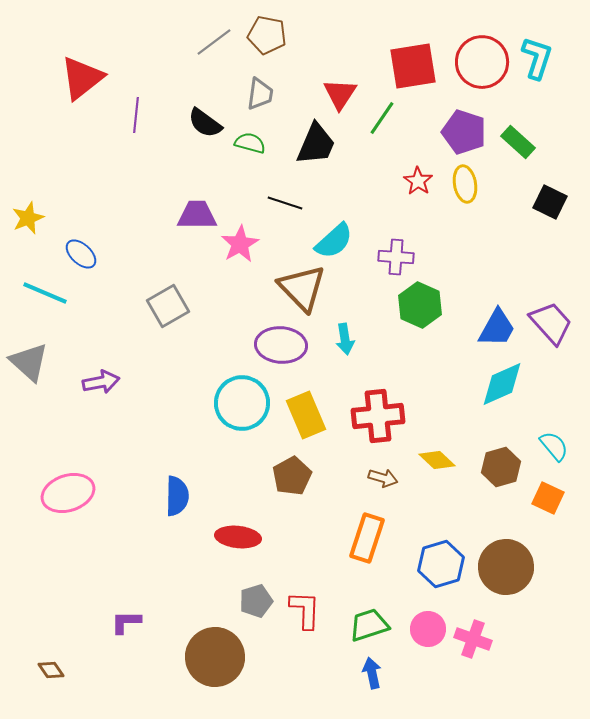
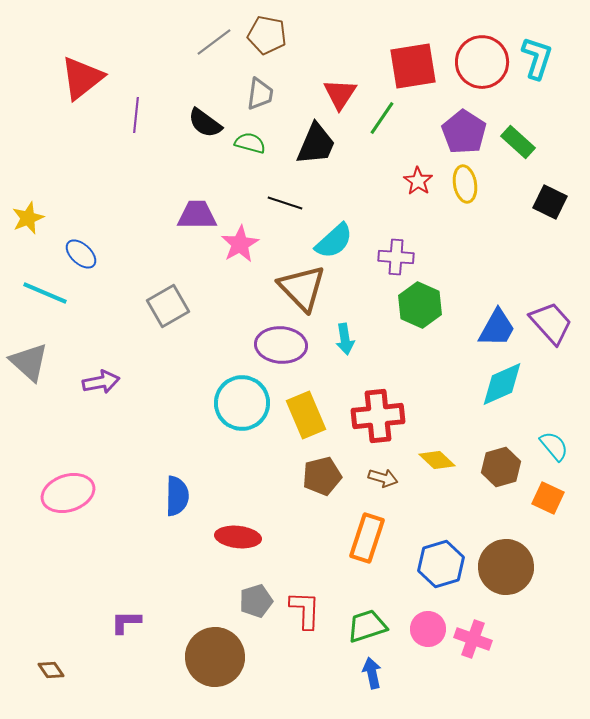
purple pentagon at (464, 132): rotated 15 degrees clockwise
brown pentagon at (292, 476): moved 30 px right; rotated 15 degrees clockwise
green trapezoid at (369, 625): moved 2 px left, 1 px down
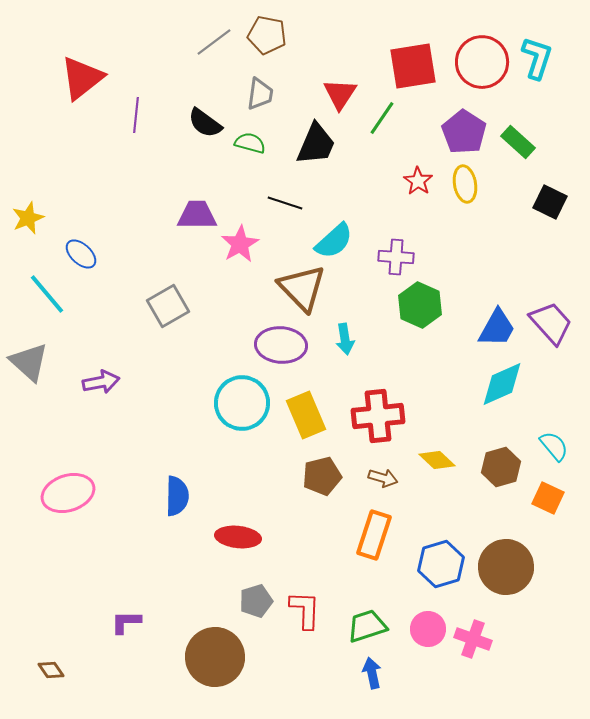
cyan line at (45, 293): moved 2 px right, 1 px down; rotated 27 degrees clockwise
orange rectangle at (367, 538): moved 7 px right, 3 px up
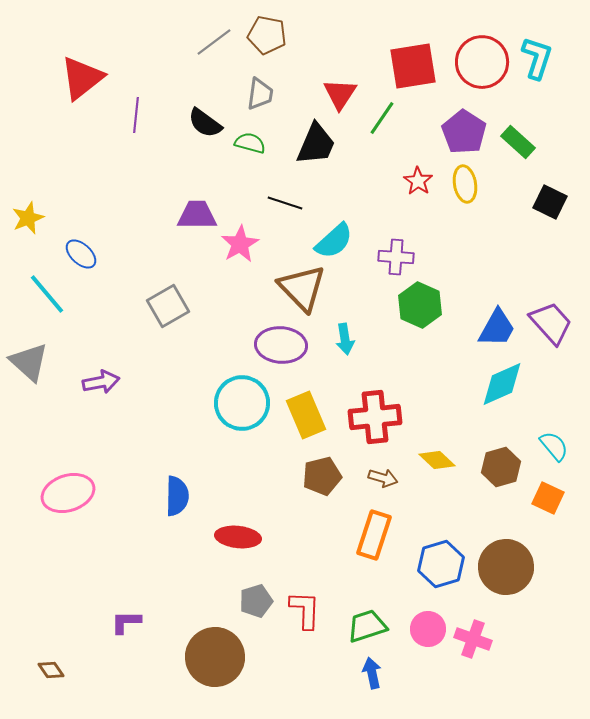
red cross at (378, 416): moved 3 px left, 1 px down
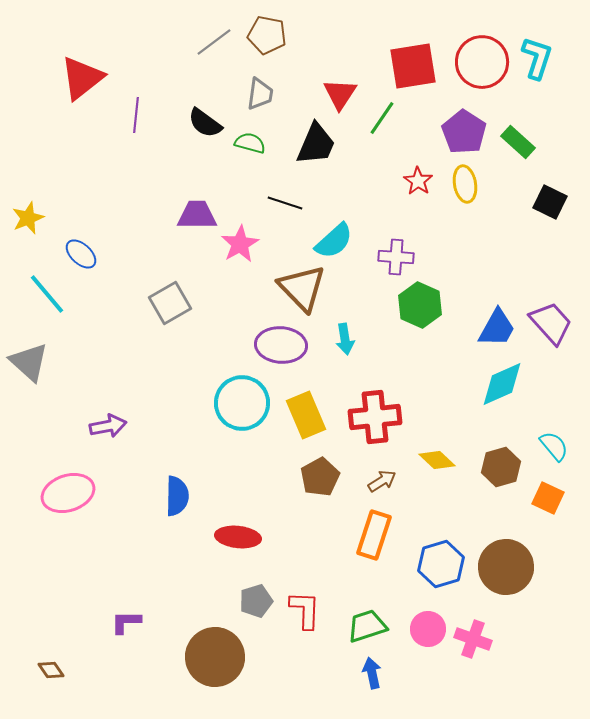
gray square at (168, 306): moved 2 px right, 3 px up
purple arrow at (101, 382): moved 7 px right, 44 px down
brown pentagon at (322, 476): moved 2 px left, 1 px down; rotated 15 degrees counterclockwise
brown arrow at (383, 478): moved 1 px left, 3 px down; rotated 48 degrees counterclockwise
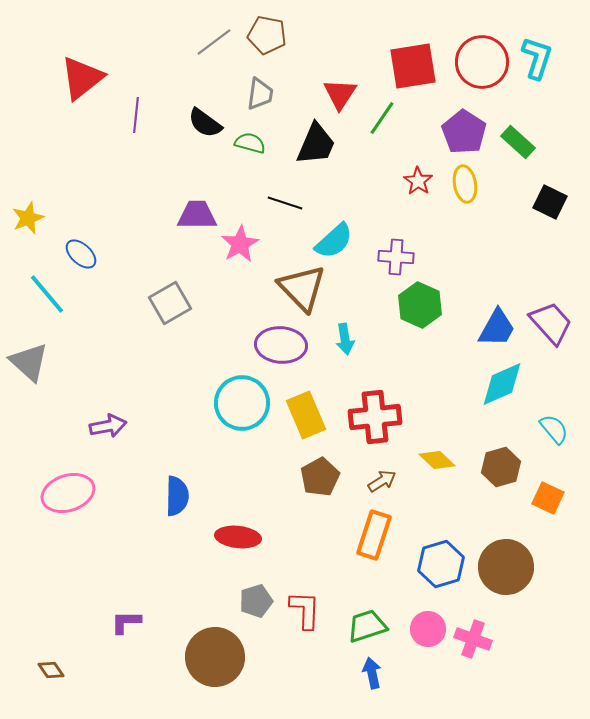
cyan semicircle at (554, 446): moved 17 px up
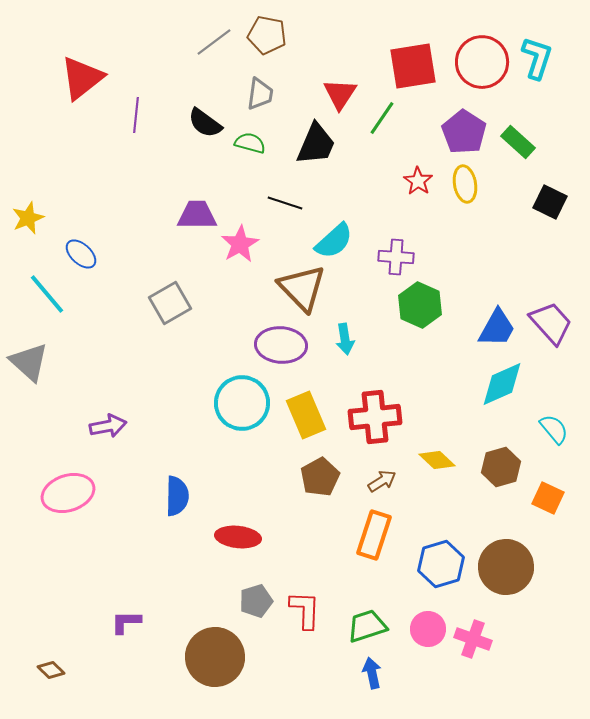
brown diamond at (51, 670): rotated 12 degrees counterclockwise
